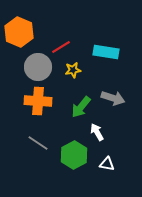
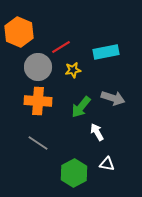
cyan rectangle: rotated 20 degrees counterclockwise
green hexagon: moved 18 px down
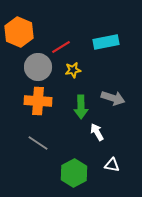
cyan rectangle: moved 10 px up
green arrow: rotated 40 degrees counterclockwise
white triangle: moved 5 px right, 1 px down
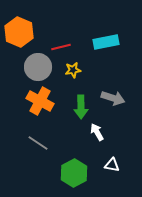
red line: rotated 18 degrees clockwise
orange cross: moved 2 px right; rotated 24 degrees clockwise
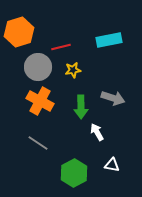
orange hexagon: rotated 20 degrees clockwise
cyan rectangle: moved 3 px right, 2 px up
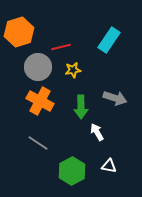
cyan rectangle: rotated 45 degrees counterclockwise
gray arrow: moved 2 px right
white triangle: moved 3 px left, 1 px down
green hexagon: moved 2 px left, 2 px up
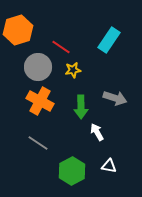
orange hexagon: moved 1 px left, 2 px up
red line: rotated 48 degrees clockwise
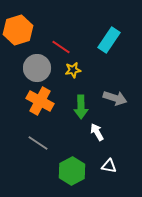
gray circle: moved 1 px left, 1 px down
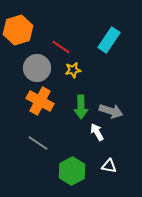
gray arrow: moved 4 px left, 13 px down
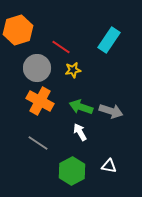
green arrow: rotated 110 degrees clockwise
white arrow: moved 17 px left
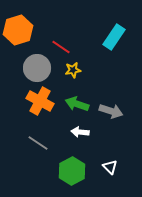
cyan rectangle: moved 5 px right, 3 px up
green arrow: moved 4 px left, 3 px up
white arrow: rotated 54 degrees counterclockwise
white triangle: moved 1 px right, 1 px down; rotated 35 degrees clockwise
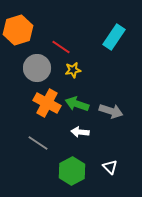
orange cross: moved 7 px right, 2 px down
